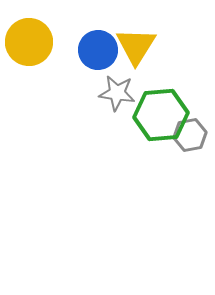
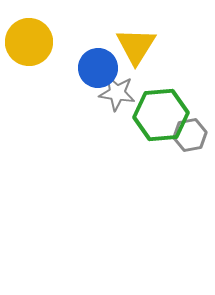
blue circle: moved 18 px down
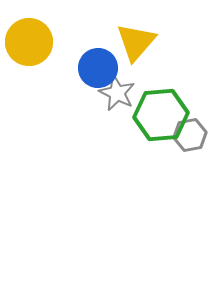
yellow triangle: moved 4 px up; rotated 9 degrees clockwise
gray star: rotated 18 degrees clockwise
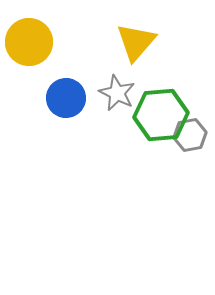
blue circle: moved 32 px left, 30 px down
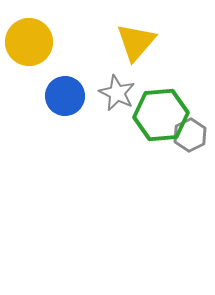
blue circle: moved 1 px left, 2 px up
gray hexagon: rotated 16 degrees counterclockwise
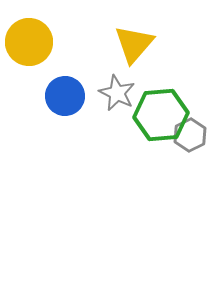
yellow triangle: moved 2 px left, 2 px down
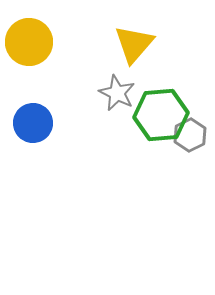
blue circle: moved 32 px left, 27 px down
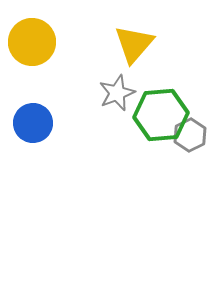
yellow circle: moved 3 px right
gray star: rotated 24 degrees clockwise
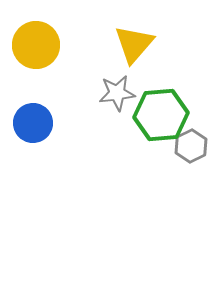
yellow circle: moved 4 px right, 3 px down
gray star: rotated 15 degrees clockwise
gray hexagon: moved 1 px right, 11 px down
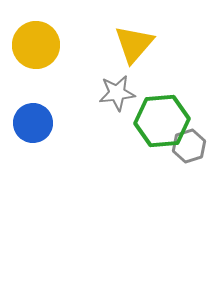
green hexagon: moved 1 px right, 6 px down
gray hexagon: moved 2 px left; rotated 8 degrees clockwise
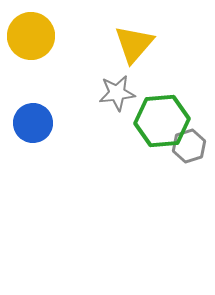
yellow circle: moved 5 px left, 9 px up
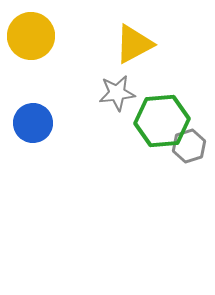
yellow triangle: rotated 21 degrees clockwise
